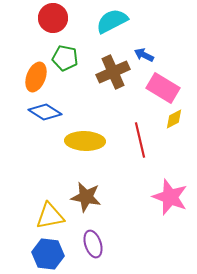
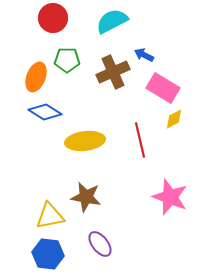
green pentagon: moved 2 px right, 2 px down; rotated 10 degrees counterclockwise
yellow ellipse: rotated 9 degrees counterclockwise
purple ellipse: moved 7 px right; rotated 20 degrees counterclockwise
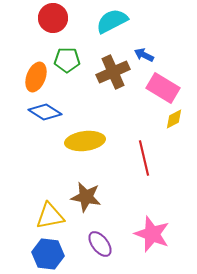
red line: moved 4 px right, 18 px down
pink star: moved 18 px left, 37 px down
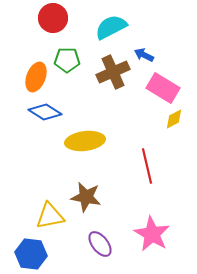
cyan semicircle: moved 1 px left, 6 px down
red line: moved 3 px right, 8 px down
pink star: rotated 9 degrees clockwise
blue hexagon: moved 17 px left
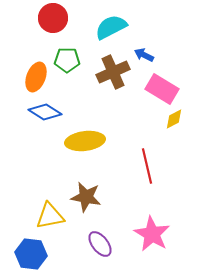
pink rectangle: moved 1 px left, 1 px down
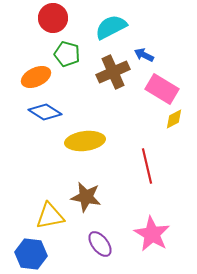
green pentagon: moved 6 px up; rotated 15 degrees clockwise
orange ellipse: rotated 44 degrees clockwise
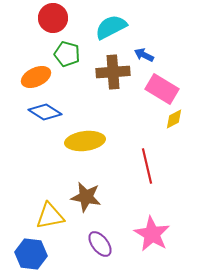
brown cross: rotated 20 degrees clockwise
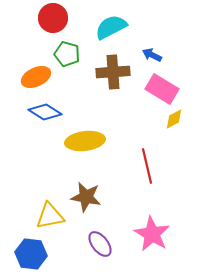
blue arrow: moved 8 px right
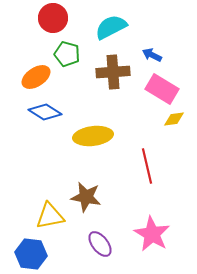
orange ellipse: rotated 8 degrees counterclockwise
yellow diamond: rotated 20 degrees clockwise
yellow ellipse: moved 8 px right, 5 px up
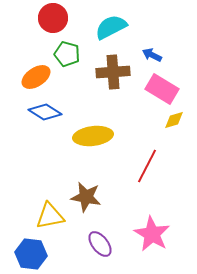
yellow diamond: moved 1 px down; rotated 10 degrees counterclockwise
red line: rotated 40 degrees clockwise
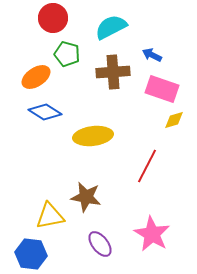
pink rectangle: rotated 12 degrees counterclockwise
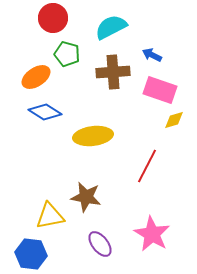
pink rectangle: moved 2 px left, 1 px down
